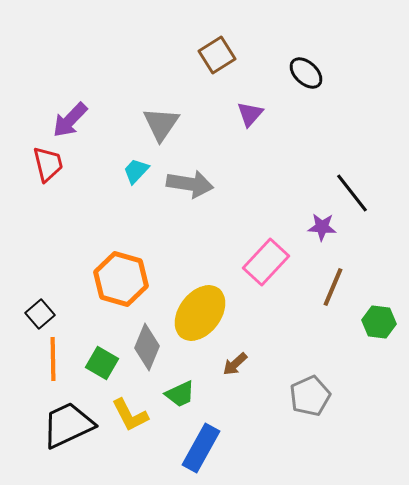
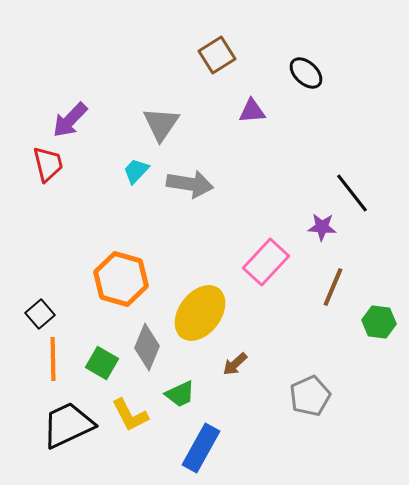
purple triangle: moved 2 px right, 3 px up; rotated 44 degrees clockwise
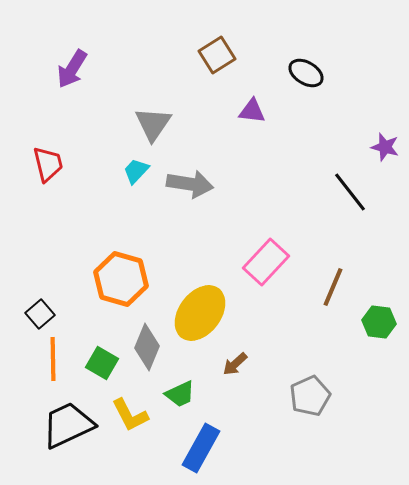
black ellipse: rotated 12 degrees counterclockwise
purple triangle: rotated 12 degrees clockwise
purple arrow: moved 2 px right, 51 px up; rotated 12 degrees counterclockwise
gray triangle: moved 8 px left
black line: moved 2 px left, 1 px up
purple star: moved 63 px right, 80 px up; rotated 12 degrees clockwise
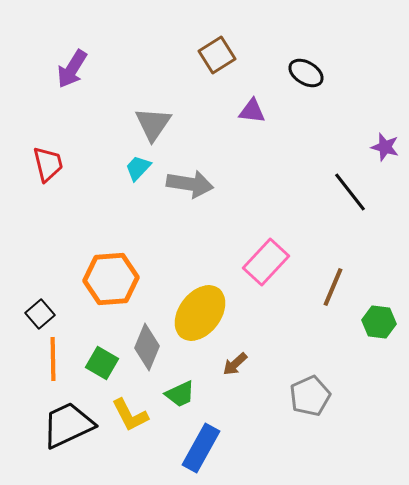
cyan trapezoid: moved 2 px right, 3 px up
orange hexagon: moved 10 px left; rotated 20 degrees counterclockwise
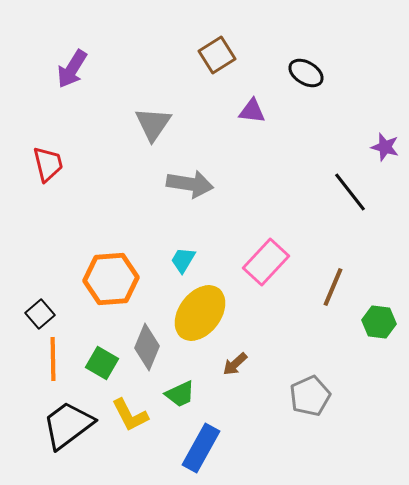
cyan trapezoid: moved 45 px right, 92 px down; rotated 12 degrees counterclockwise
black trapezoid: rotated 12 degrees counterclockwise
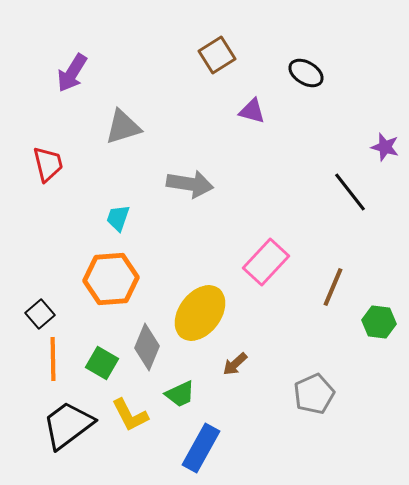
purple arrow: moved 4 px down
purple triangle: rotated 8 degrees clockwise
gray triangle: moved 30 px left, 3 px down; rotated 39 degrees clockwise
cyan trapezoid: moved 65 px left, 42 px up; rotated 12 degrees counterclockwise
gray pentagon: moved 4 px right, 2 px up
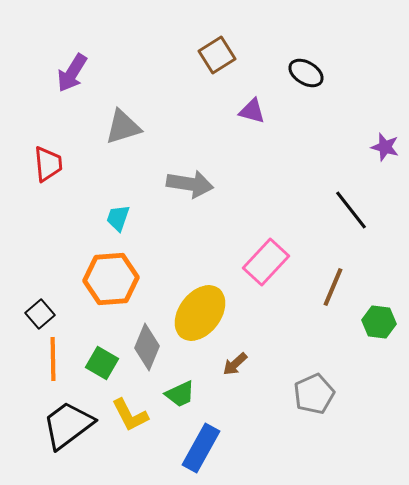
red trapezoid: rotated 9 degrees clockwise
black line: moved 1 px right, 18 px down
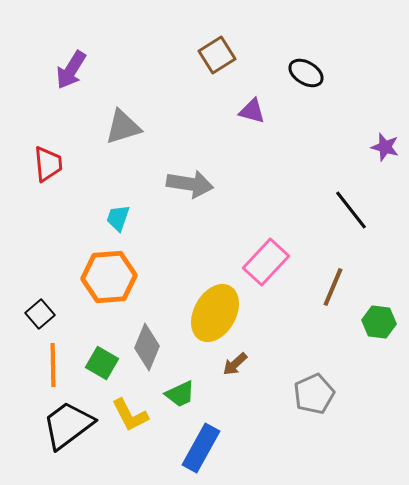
purple arrow: moved 1 px left, 3 px up
orange hexagon: moved 2 px left, 2 px up
yellow ellipse: moved 15 px right; rotated 8 degrees counterclockwise
orange line: moved 6 px down
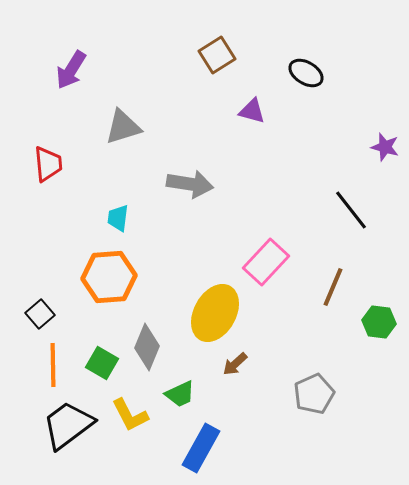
cyan trapezoid: rotated 12 degrees counterclockwise
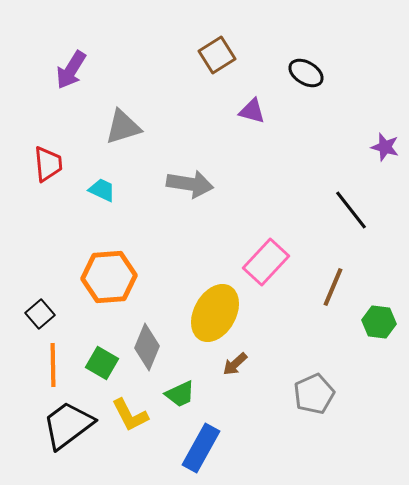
cyan trapezoid: moved 16 px left, 28 px up; rotated 108 degrees clockwise
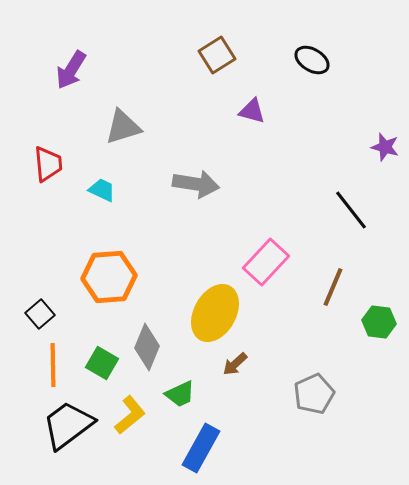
black ellipse: moved 6 px right, 13 px up
gray arrow: moved 6 px right
yellow L-shape: rotated 102 degrees counterclockwise
